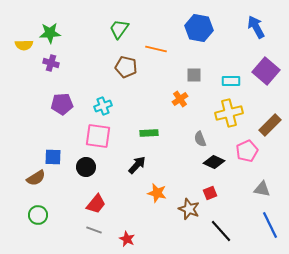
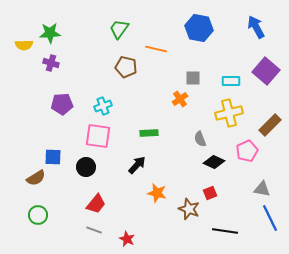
gray square: moved 1 px left, 3 px down
blue line: moved 7 px up
black line: moved 4 px right; rotated 40 degrees counterclockwise
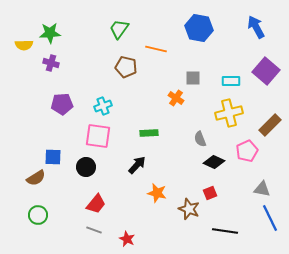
orange cross: moved 4 px left, 1 px up; rotated 21 degrees counterclockwise
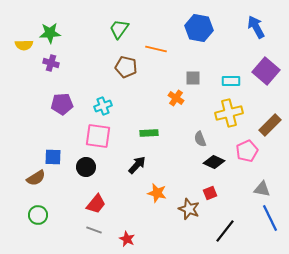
black line: rotated 60 degrees counterclockwise
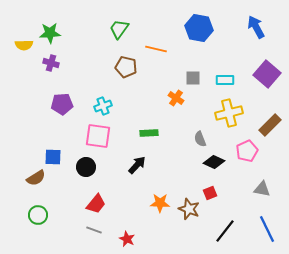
purple square: moved 1 px right, 3 px down
cyan rectangle: moved 6 px left, 1 px up
orange star: moved 3 px right, 10 px down; rotated 12 degrees counterclockwise
blue line: moved 3 px left, 11 px down
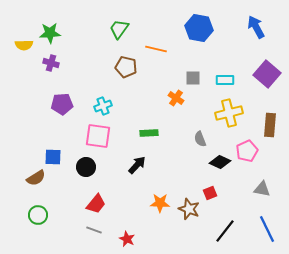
brown rectangle: rotated 40 degrees counterclockwise
black diamond: moved 6 px right
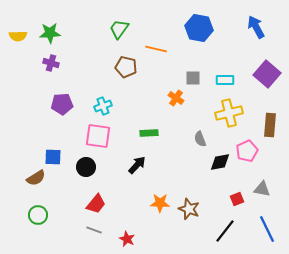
yellow semicircle: moved 6 px left, 9 px up
black diamond: rotated 35 degrees counterclockwise
red square: moved 27 px right, 6 px down
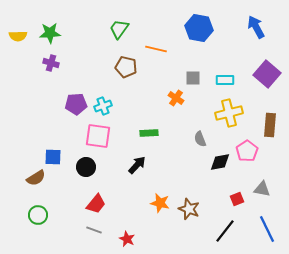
purple pentagon: moved 14 px right
pink pentagon: rotated 10 degrees counterclockwise
orange star: rotated 12 degrees clockwise
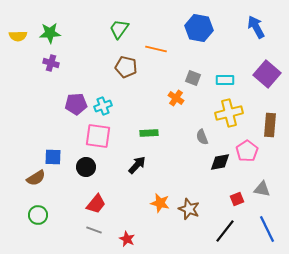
gray square: rotated 21 degrees clockwise
gray semicircle: moved 2 px right, 2 px up
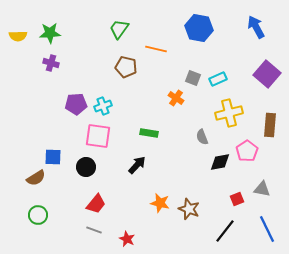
cyan rectangle: moved 7 px left, 1 px up; rotated 24 degrees counterclockwise
green rectangle: rotated 12 degrees clockwise
